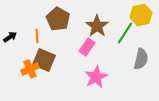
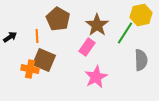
brown star: moved 1 px up
gray semicircle: moved 1 px down; rotated 15 degrees counterclockwise
orange cross: rotated 36 degrees clockwise
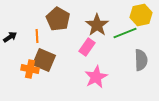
green line: rotated 35 degrees clockwise
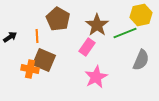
gray semicircle: rotated 25 degrees clockwise
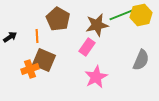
brown star: rotated 25 degrees clockwise
green line: moved 4 px left, 18 px up
orange cross: rotated 30 degrees counterclockwise
